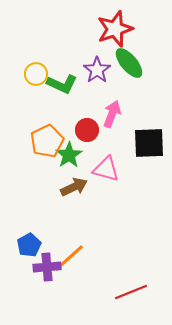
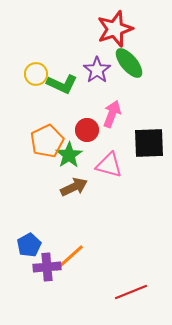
pink triangle: moved 3 px right, 4 px up
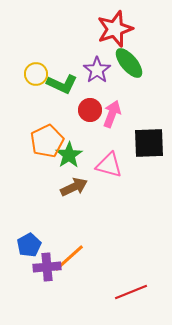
red circle: moved 3 px right, 20 px up
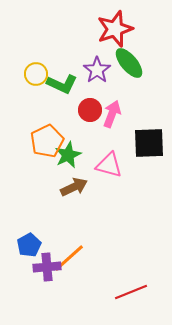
green star: moved 1 px left; rotated 8 degrees clockwise
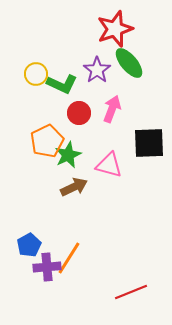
red circle: moved 11 px left, 3 px down
pink arrow: moved 5 px up
orange line: rotated 16 degrees counterclockwise
